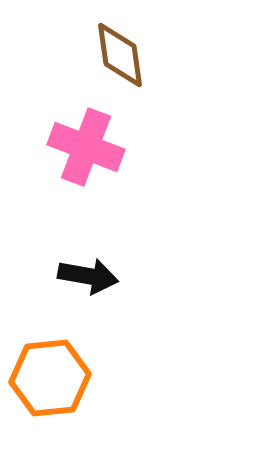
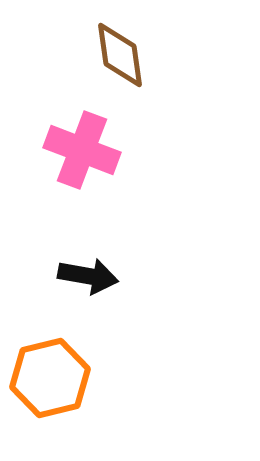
pink cross: moved 4 px left, 3 px down
orange hexagon: rotated 8 degrees counterclockwise
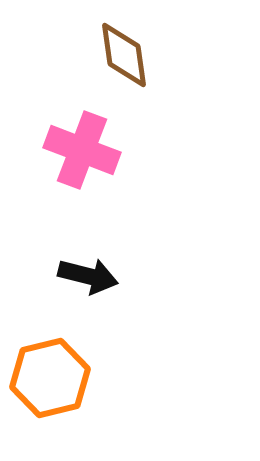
brown diamond: moved 4 px right
black arrow: rotated 4 degrees clockwise
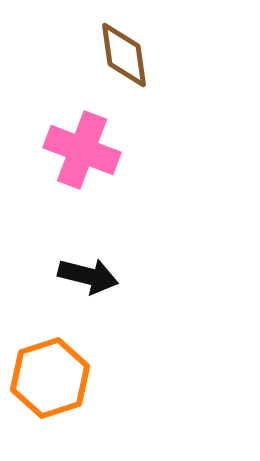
orange hexagon: rotated 4 degrees counterclockwise
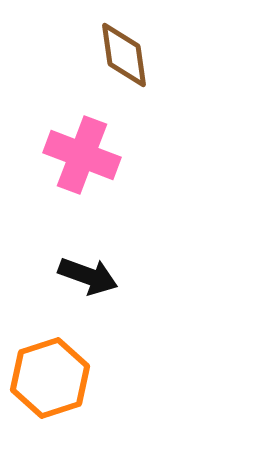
pink cross: moved 5 px down
black arrow: rotated 6 degrees clockwise
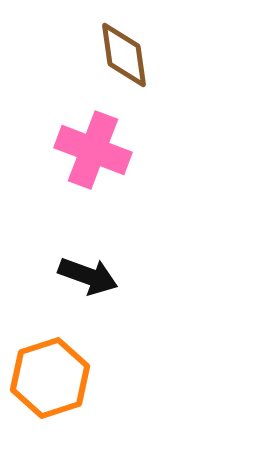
pink cross: moved 11 px right, 5 px up
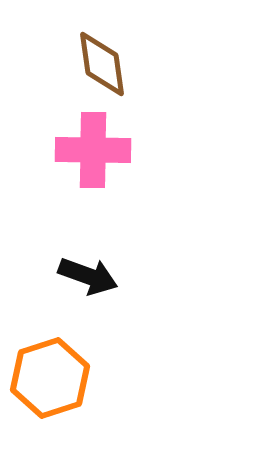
brown diamond: moved 22 px left, 9 px down
pink cross: rotated 20 degrees counterclockwise
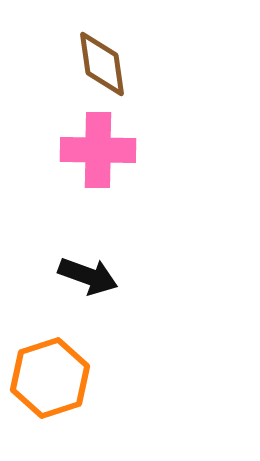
pink cross: moved 5 px right
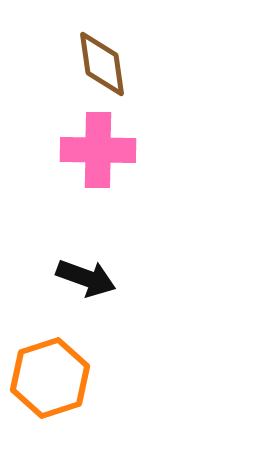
black arrow: moved 2 px left, 2 px down
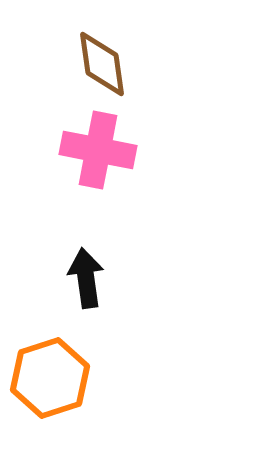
pink cross: rotated 10 degrees clockwise
black arrow: rotated 118 degrees counterclockwise
